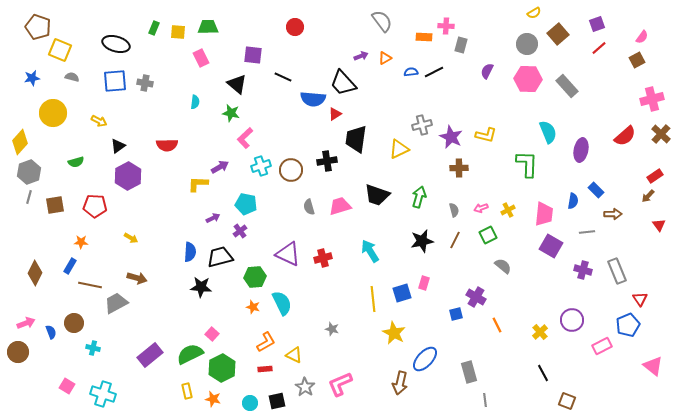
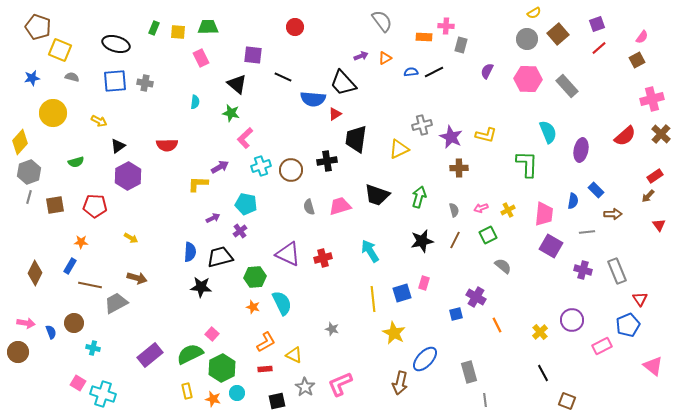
gray circle at (527, 44): moved 5 px up
pink arrow at (26, 323): rotated 30 degrees clockwise
pink square at (67, 386): moved 11 px right, 3 px up
cyan circle at (250, 403): moved 13 px left, 10 px up
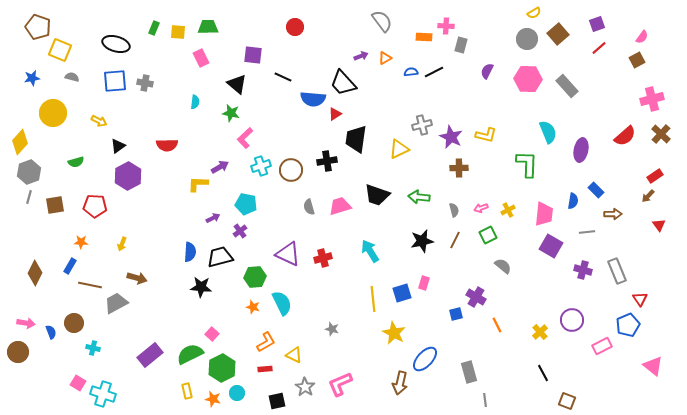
green arrow at (419, 197): rotated 100 degrees counterclockwise
yellow arrow at (131, 238): moved 9 px left, 6 px down; rotated 80 degrees clockwise
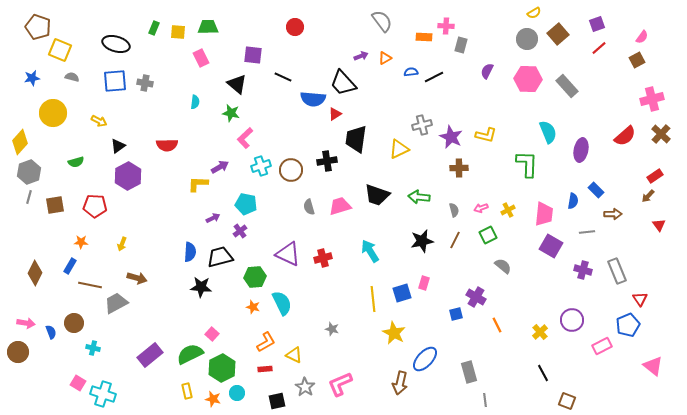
black line at (434, 72): moved 5 px down
